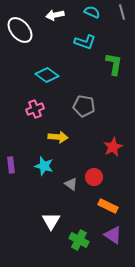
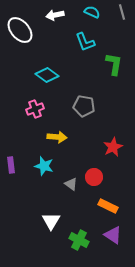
cyan L-shape: rotated 50 degrees clockwise
yellow arrow: moved 1 px left
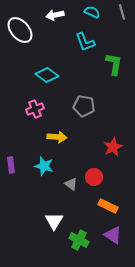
white triangle: moved 3 px right
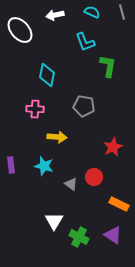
green L-shape: moved 6 px left, 2 px down
cyan diamond: rotated 65 degrees clockwise
pink cross: rotated 24 degrees clockwise
orange rectangle: moved 11 px right, 2 px up
green cross: moved 3 px up
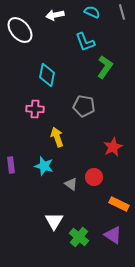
green L-shape: moved 3 px left, 1 px down; rotated 25 degrees clockwise
yellow arrow: rotated 114 degrees counterclockwise
green cross: rotated 12 degrees clockwise
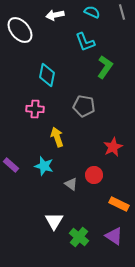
purple rectangle: rotated 42 degrees counterclockwise
red circle: moved 2 px up
purple triangle: moved 1 px right, 1 px down
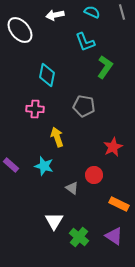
gray triangle: moved 1 px right, 4 px down
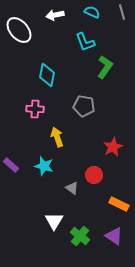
white ellipse: moved 1 px left
green cross: moved 1 px right, 1 px up
